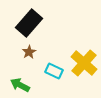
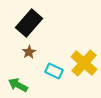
green arrow: moved 2 px left
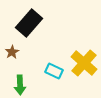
brown star: moved 17 px left
green arrow: moved 2 px right; rotated 120 degrees counterclockwise
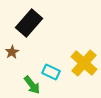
cyan rectangle: moved 3 px left, 1 px down
green arrow: moved 12 px right; rotated 36 degrees counterclockwise
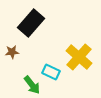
black rectangle: moved 2 px right
brown star: rotated 24 degrees clockwise
yellow cross: moved 5 px left, 6 px up
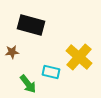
black rectangle: moved 2 px down; rotated 64 degrees clockwise
cyan rectangle: rotated 12 degrees counterclockwise
green arrow: moved 4 px left, 1 px up
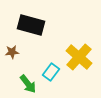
cyan rectangle: rotated 66 degrees counterclockwise
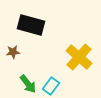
brown star: moved 1 px right
cyan rectangle: moved 14 px down
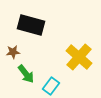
green arrow: moved 2 px left, 10 px up
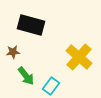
green arrow: moved 2 px down
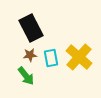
black rectangle: moved 3 px down; rotated 48 degrees clockwise
brown star: moved 17 px right, 3 px down
cyan rectangle: moved 28 px up; rotated 48 degrees counterclockwise
